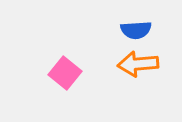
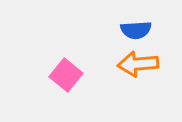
pink square: moved 1 px right, 2 px down
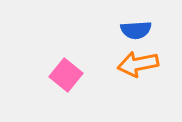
orange arrow: rotated 6 degrees counterclockwise
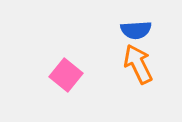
orange arrow: rotated 75 degrees clockwise
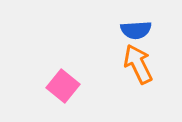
pink square: moved 3 px left, 11 px down
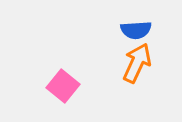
orange arrow: moved 1 px left, 1 px up; rotated 51 degrees clockwise
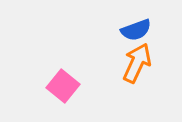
blue semicircle: rotated 16 degrees counterclockwise
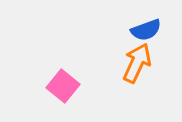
blue semicircle: moved 10 px right
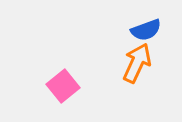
pink square: rotated 12 degrees clockwise
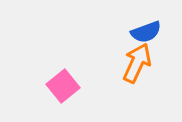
blue semicircle: moved 2 px down
